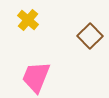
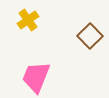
yellow cross: rotated 15 degrees clockwise
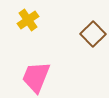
brown square: moved 3 px right, 2 px up
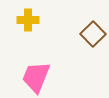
yellow cross: rotated 35 degrees clockwise
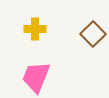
yellow cross: moved 7 px right, 9 px down
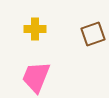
brown square: rotated 25 degrees clockwise
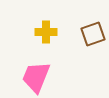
yellow cross: moved 11 px right, 3 px down
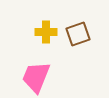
brown square: moved 15 px left
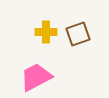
pink trapezoid: rotated 40 degrees clockwise
